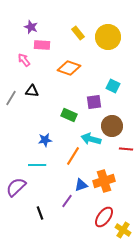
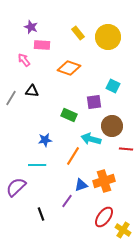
black line: moved 1 px right, 1 px down
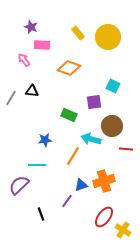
purple semicircle: moved 3 px right, 2 px up
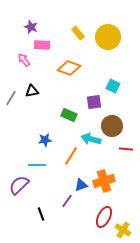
black triangle: rotated 16 degrees counterclockwise
orange line: moved 2 px left
red ellipse: rotated 10 degrees counterclockwise
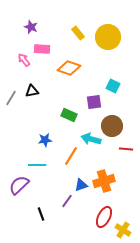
pink rectangle: moved 4 px down
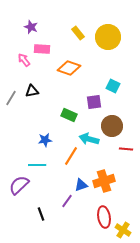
cyan arrow: moved 2 px left
red ellipse: rotated 35 degrees counterclockwise
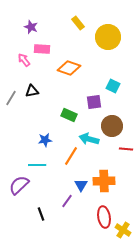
yellow rectangle: moved 10 px up
orange cross: rotated 15 degrees clockwise
blue triangle: rotated 40 degrees counterclockwise
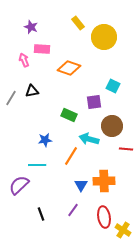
yellow circle: moved 4 px left
pink arrow: rotated 16 degrees clockwise
purple line: moved 6 px right, 9 px down
